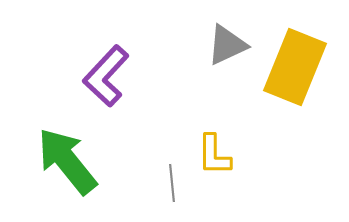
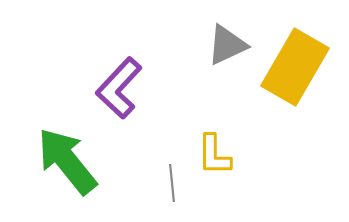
yellow rectangle: rotated 8 degrees clockwise
purple L-shape: moved 13 px right, 12 px down
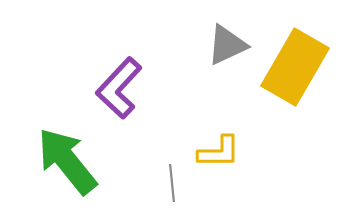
yellow L-shape: moved 5 px right, 3 px up; rotated 90 degrees counterclockwise
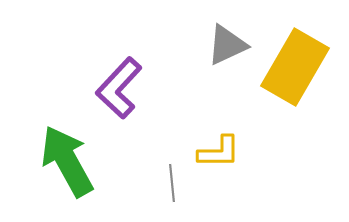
green arrow: rotated 10 degrees clockwise
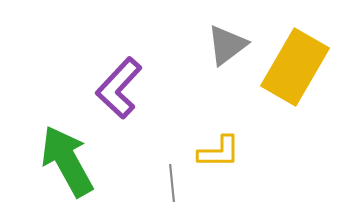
gray triangle: rotated 12 degrees counterclockwise
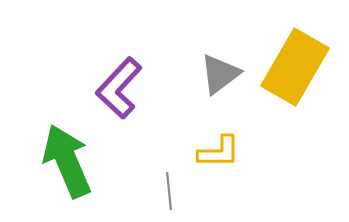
gray triangle: moved 7 px left, 29 px down
green arrow: rotated 6 degrees clockwise
gray line: moved 3 px left, 8 px down
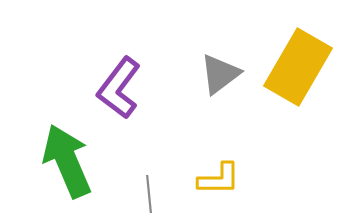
yellow rectangle: moved 3 px right
purple L-shape: rotated 6 degrees counterclockwise
yellow L-shape: moved 27 px down
gray line: moved 20 px left, 3 px down
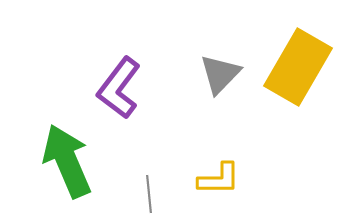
gray triangle: rotated 9 degrees counterclockwise
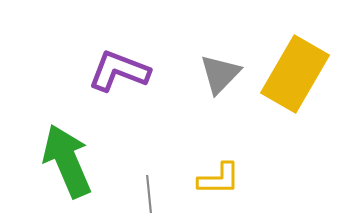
yellow rectangle: moved 3 px left, 7 px down
purple L-shape: moved 17 px up; rotated 74 degrees clockwise
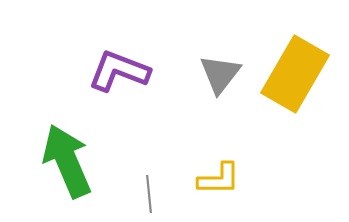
gray triangle: rotated 6 degrees counterclockwise
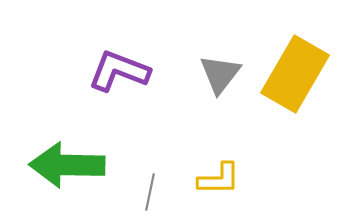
green arrow: moved 4 px down; rotated 66 degrees counterclockwise
gray line: moved 1 px right, 2 px up; rotated 18 degrees clockwise
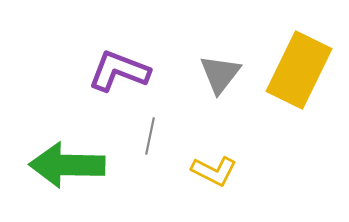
yellow rectangle: moved 4 px right, 4 px up; rotated 4 degrees counterclockwise
yellow L-shape: moved 5 px left, 8 px up; rotated 27 degrees clockwise
gray line: moved 56 px up
